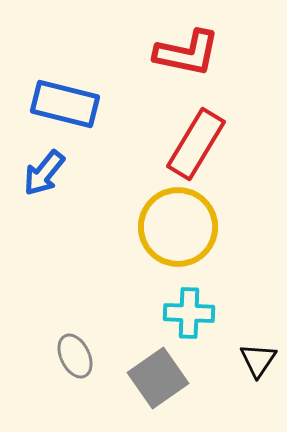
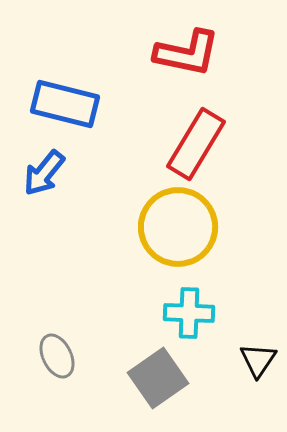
gray ellipse: moved 18 px left
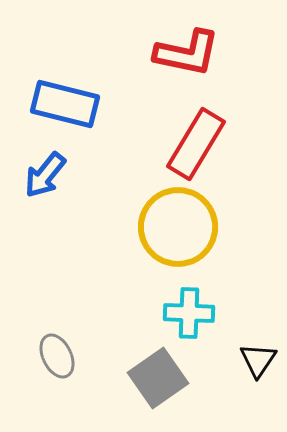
blue arrow: moved 1 px right, 2 px down
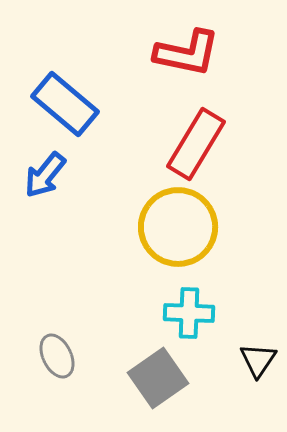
blue rectangle: rotated 26 degrees clockwise
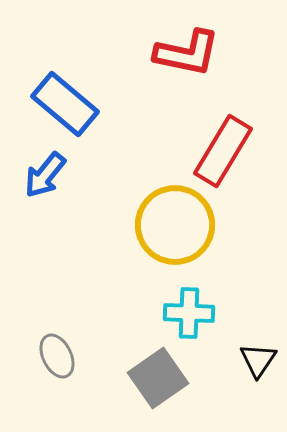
red rectangle: moved 27 px right, 7 px down
yellow circle: moved 3 px left, 2 px up
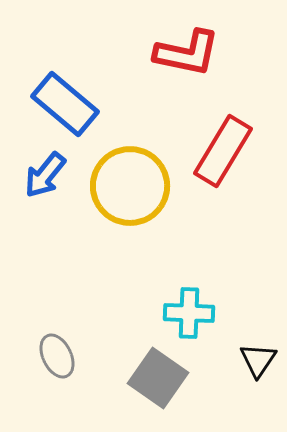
yellow circle: moved 45 px left, 39 px up
gray square: rotated 20 degrees counterclockwise
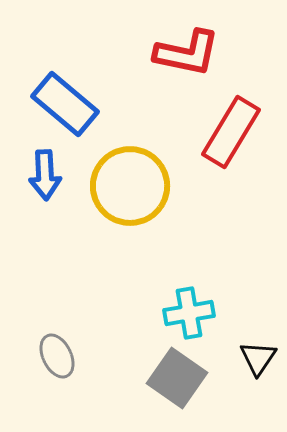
red rectangle: moved 8 px right, 19 px up
blue arrow: rotated 42 degrees counterclockwise
cyan cross: rotated 12 degrees counterclockwise
black triangle: moved 2 px up
gray square: moved 19 px right
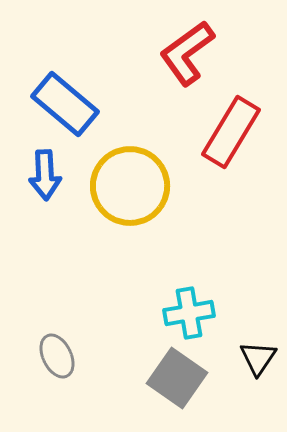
red L-shape: rotated 132 degrees clockwise
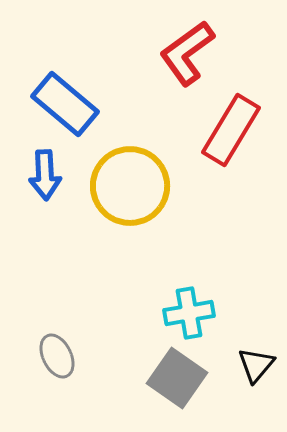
red rectangle: moved 2 px up
black triangle: moved 2 px left, 7 px down; rotated 6 degrees clockwise
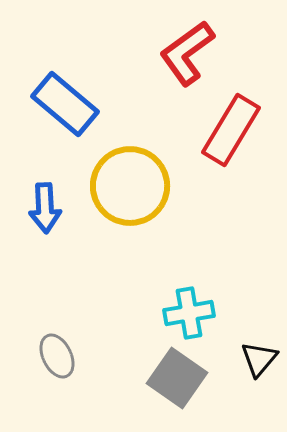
blue arrow: moved 33 px down
black triangle: moved 3 px right, 6 px up
